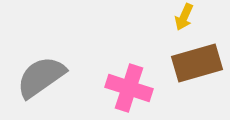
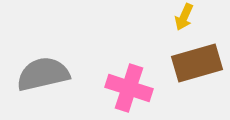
gray semicircle: moved 2 px right, 3 px up; rotated 22 degrees clockwise
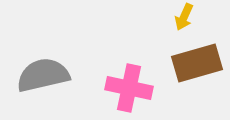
gray semicircle: moved 1 px down
pink cross: rotated 6 degrees counterclockwise
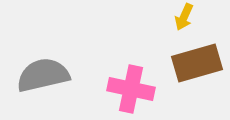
pink cross: moved 2 px right, 1 px down
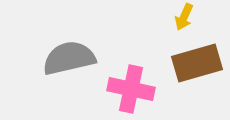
gray semicircle: moved 26 px right, 17 px up
